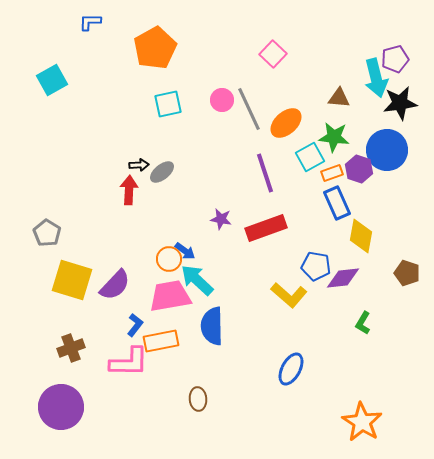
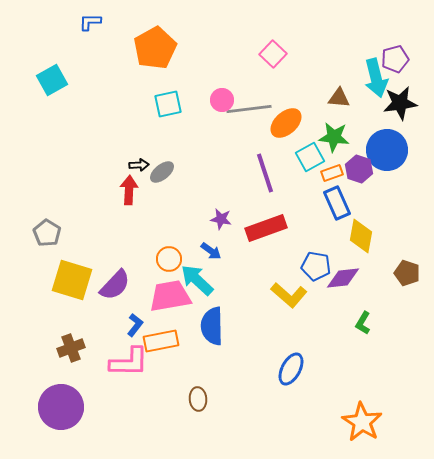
gray line at (249, 109): rotated 72 degrees counterclockwise
blue arrow at (185, 251): moved 26 px right
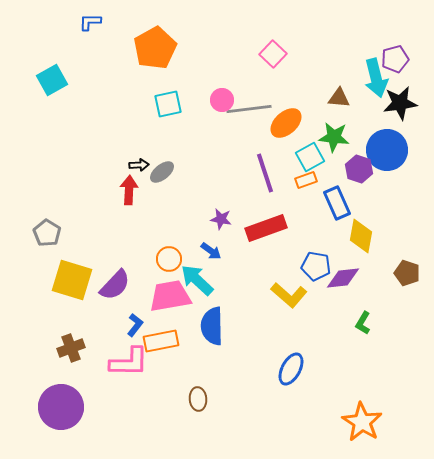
orange rectangle at (332, 173): moved 26 px left, 7 px down
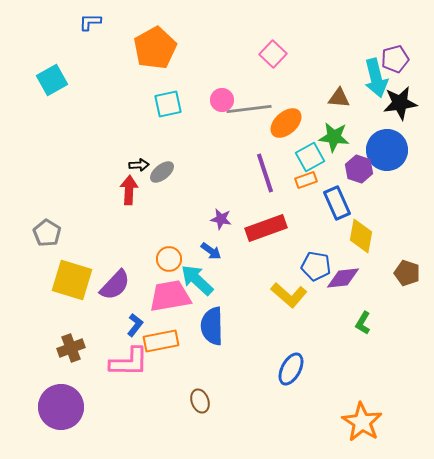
brown ellipse at (198, 399): moved 2 px right, 2 px down; rotated 15 degrees counterclockwise
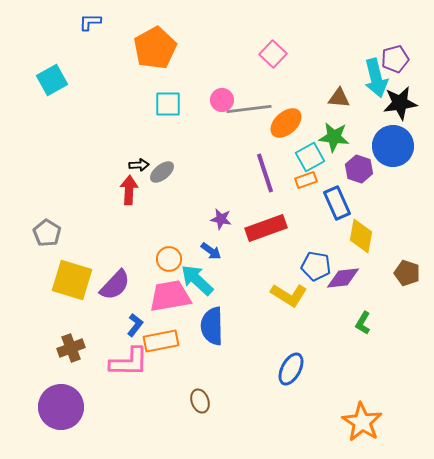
cyan square at (168, 104): rotated 12 degrees clockwise
blue circle at (387, 150): moved 6 px right, 4 px up
yellow L-shape at (289, 295): rotated 9 degrees counterclockwise
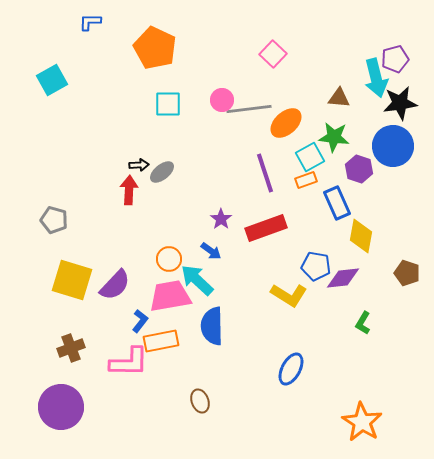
orange pentagon at (155, 48): rotated 18 degrees counterclockwise
purple star at (221, 219): rotated 25 degrees clockwise
gray pentagon at (47, 233): moved 7 px right, 13 px up; rotated 16 degrees counterclockwise
blue L-shape at (135, 325): moved 5 px right, 4 px up
